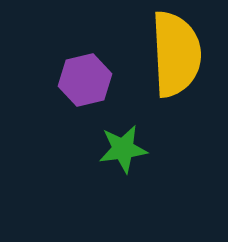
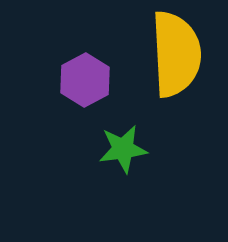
purple hexagon: rotated 15 degrees counterclockwise
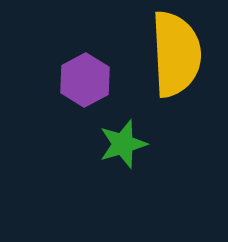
green star: moved 5 px up; rotated 9 degrees counterclockwise
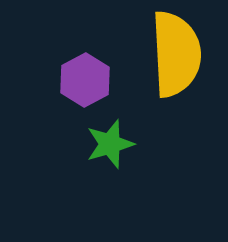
green star: moved 13 px left
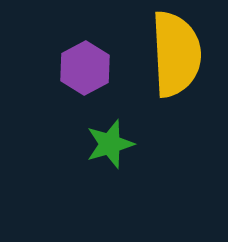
purple hexagon: moved 12 px up
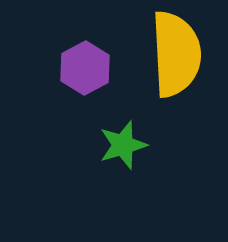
green star: moved 13 px right, 1 px down
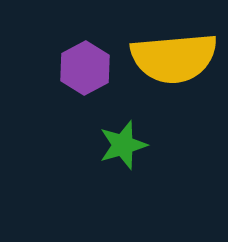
yellow semicircle: moved 2 px left, 4 px down; rotated 88 degrees clockwise
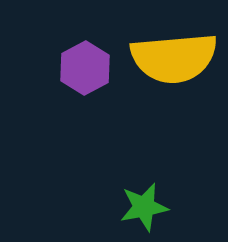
green star: moved 21 px right, 62 px down; rotated 6 degrees clockwise
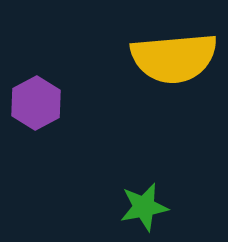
purple hexagon: moved 49 px left, 35 px down
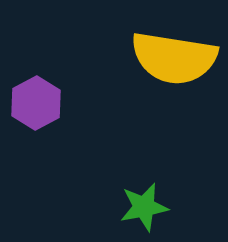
yellow semicircle: rotated 14 degrees clockwise
